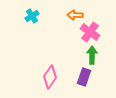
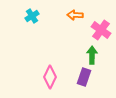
pink cross: moved 11 px right, 2 px up
pink diamond: rotated 10 degrees counterclockwise
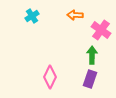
purple rectangle: moved 6 px right, 2 px down
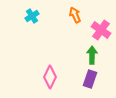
orange arrow: rotated 63 degrees clockwise
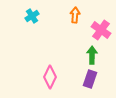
orange arrow: rotated 28 degrees clockwise
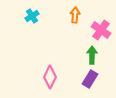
purple rectangle: rotated 12 degrees clockwise
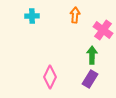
cyan cross: rotated 32 degrees clockwise
pink cross: moved 2 px right
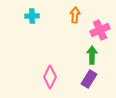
pink cross: moved 3 px left; rotated 30 degrees clockwise
purple rectangle: moved 1 px left
